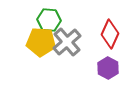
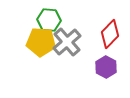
red diamond: rotated 20 degrees clockwise
purple hexagon: moved 2 px left, 1 px up
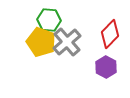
yellow pentagon: rotated 16 degrees clockwise
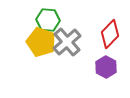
green hexagon: moved 1 px left
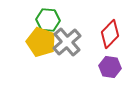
purple hexagon: moved 4 px right; rotated 20 degrees counterclockwise
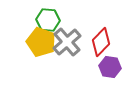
red diamond: moved 9 px left, 8 px down
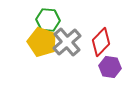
yellow pentagon: moved 1 px right
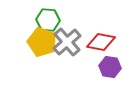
red diamond: rotated 56 degrees clockwise
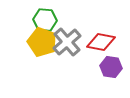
green hexagon: moved 3 px left
purple hexagon: moved 1 px right
